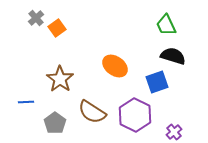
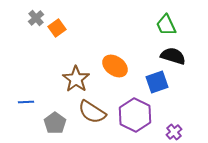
brown star: moved 16 px right
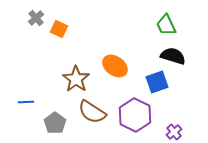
orange square: moved 2 px right, 1 px down; rotated 30 degrees counterclockwise
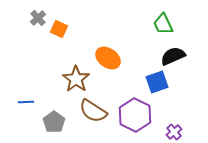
gray cross: moved 2 px right
green trapezoid: moved 3 px left, 1 px up
black semicircle: rotated 40 degrees counterclockwise
orange ellipse: moved 7 px left, 8 px up
brown semicircle: moved 1 px right, 1 px up
gray pentagon: moved 1 px left, 1 px up
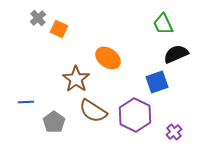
black semicircle: moved 3 px right, 2 px up
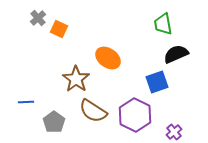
green trapezoid: rotated 15 degrees clockwise
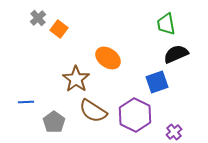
green trapezoid: moved 3 px right
orange square: rotated 12 degrees clockwise
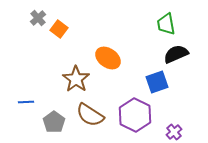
brown semicircle: moved 3 px left, 4 px down
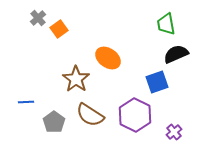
orange square: rotated 18 degrees clockwise
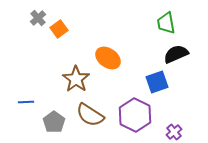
green trapezoid: moved 1 px up
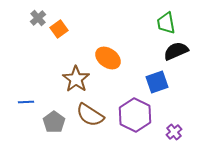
black semicircle: moved 3 px up
